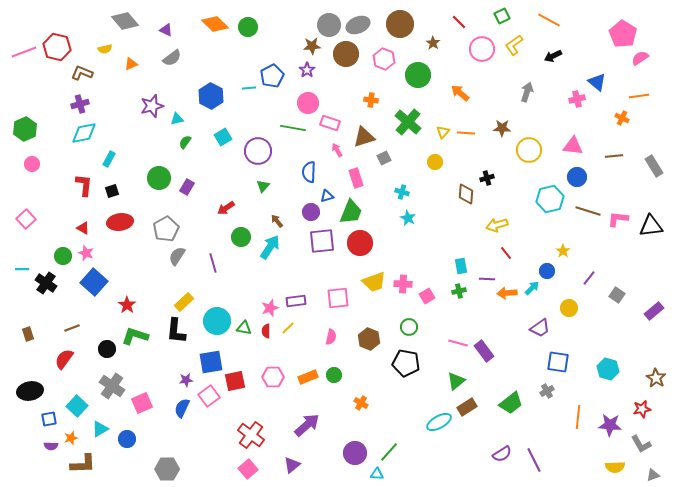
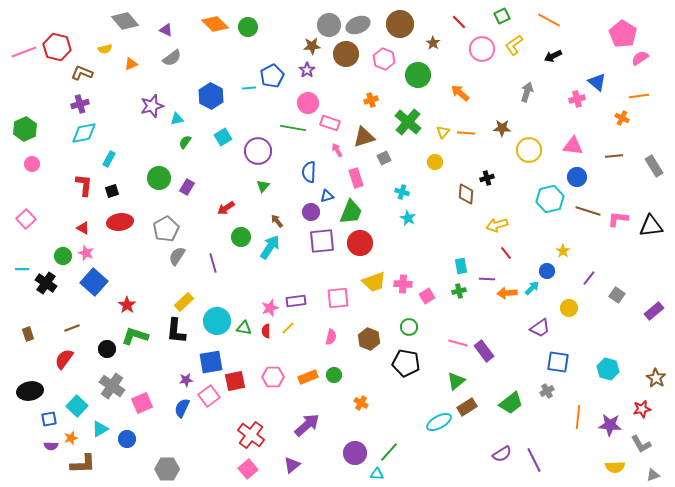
orange cross at (371, 100): rotated 24 degrees counterclockwise
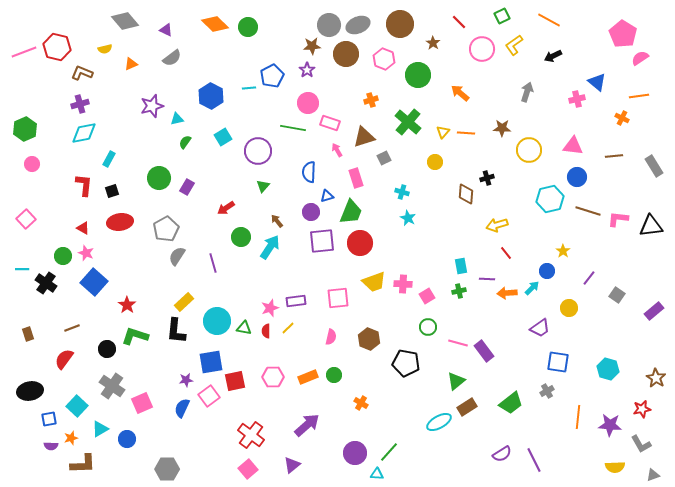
green circle at (409, 327): moved 19 px right
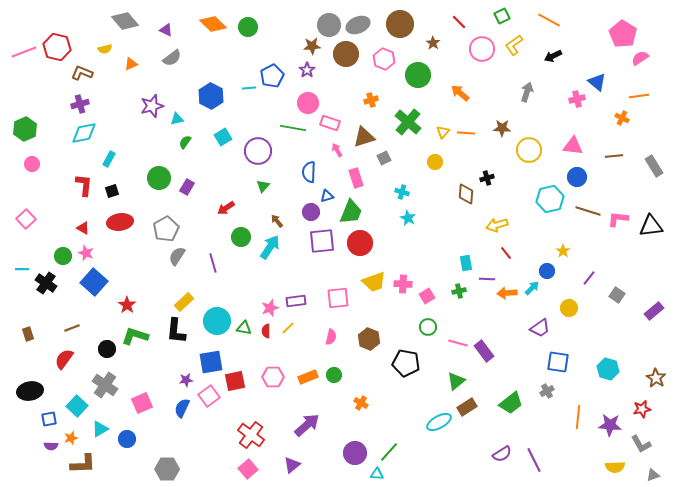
orange diamond at (215, 24): moved 2 px left
cyan rectangle at (461, 266): moved 5 px right, 3 px up
gray cross at (112, 386): moved 7 px left, 1 px up
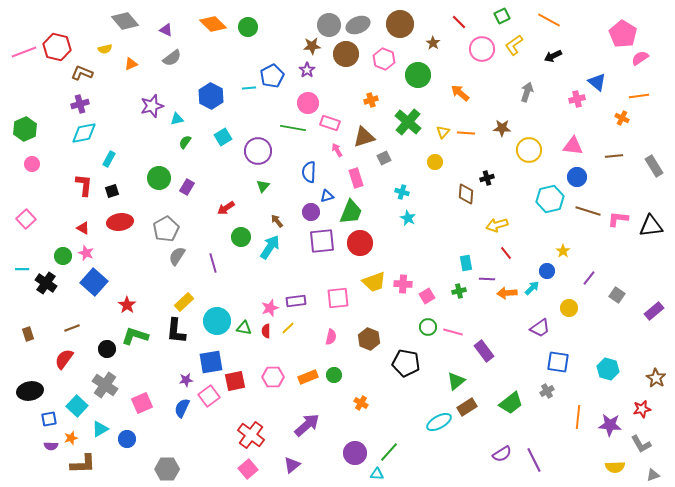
pink line at (458, 343): moved 5 px left, 11 px up
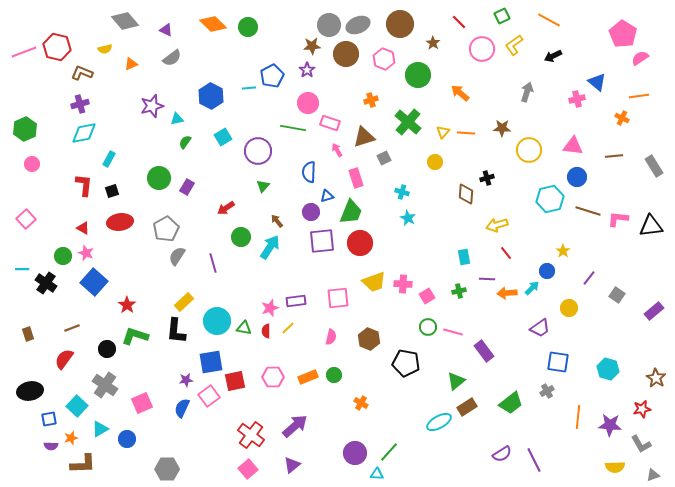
cyan rectangle at (466, 263): moved 2 px left, 6 px up
purple arrow at (307, 425): moved 12 px left, 1 px down
